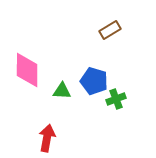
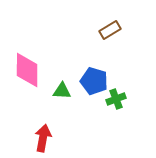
red arrow: moved 4 px left
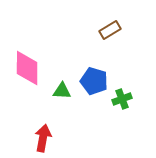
pink diamond: moved 2 px up
green cross: moved 6 px right
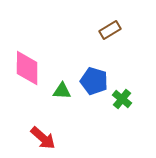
green cross: rotated 30 degrees counterclockwise
red arrow: rotated 120 degrees clockwise
